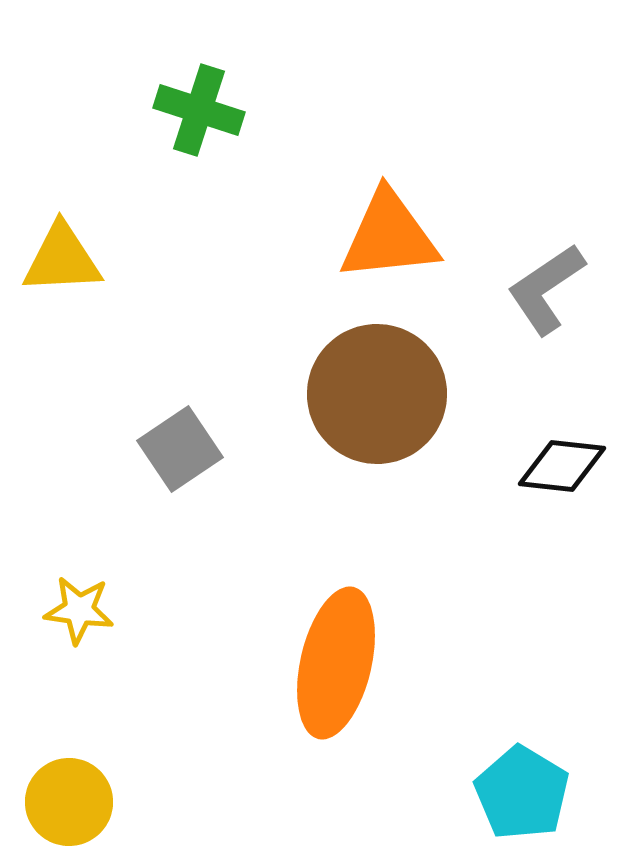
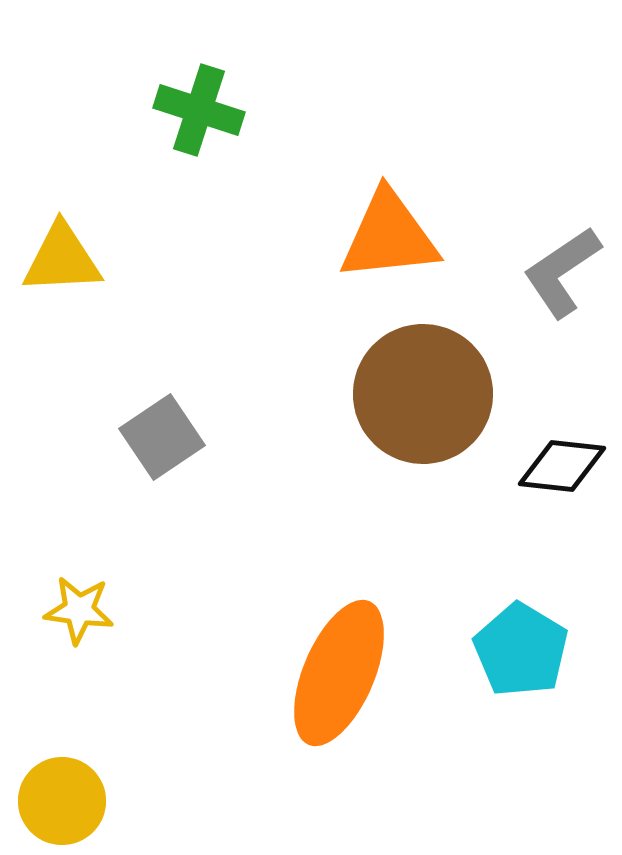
gray L-shape: moved 16 px right, 17 px up
brown circle: moved 46 px right
gray square: moved 18 px left, 12 px up
orange ellipse: moved 3 px right, 10 px down; rotated 10 degrees clockwise
cyan pentagon: moved 1 px left, 143 px up
yellow circle: moved 7 px left, 1 px up
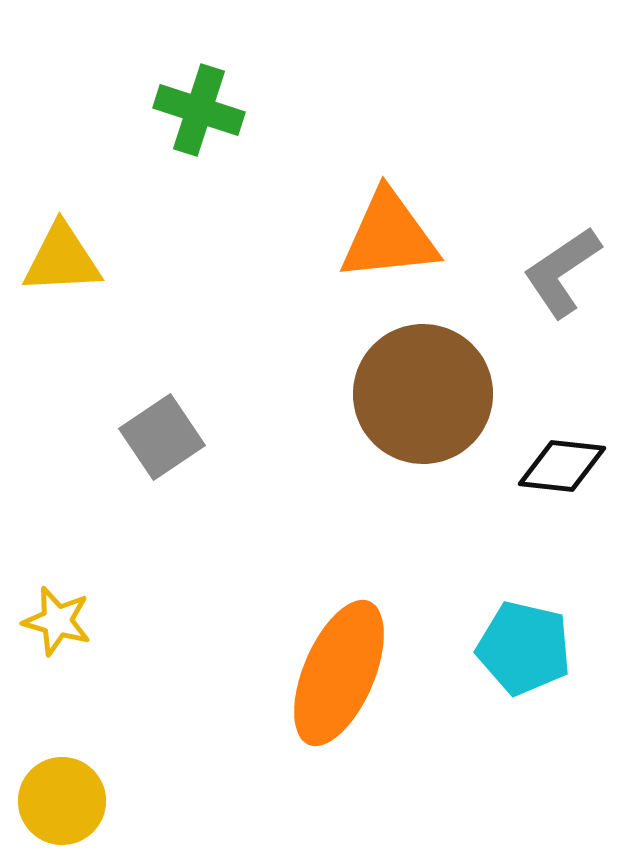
yellow star: moved 22 px left, 11 px down; rotated 8 degrees clockwise
cyan pentagon: moved 3 px right, 2 px up; rotated 18 degrees counterclockwise
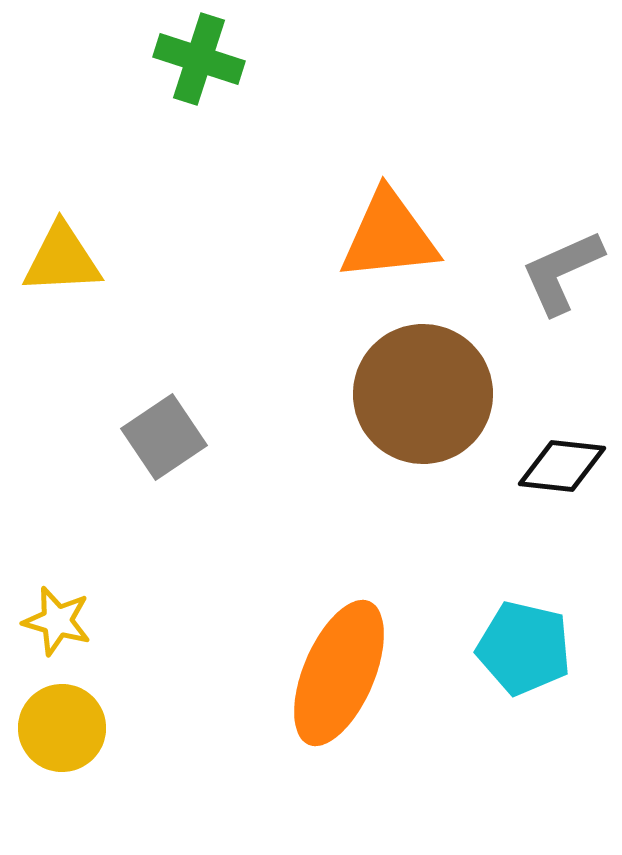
green cross: moved 51 px up
gray L-shape: rotated 10 degrees clockwise
gray square: moved 2 px right
yellow circle: moved 73 px up
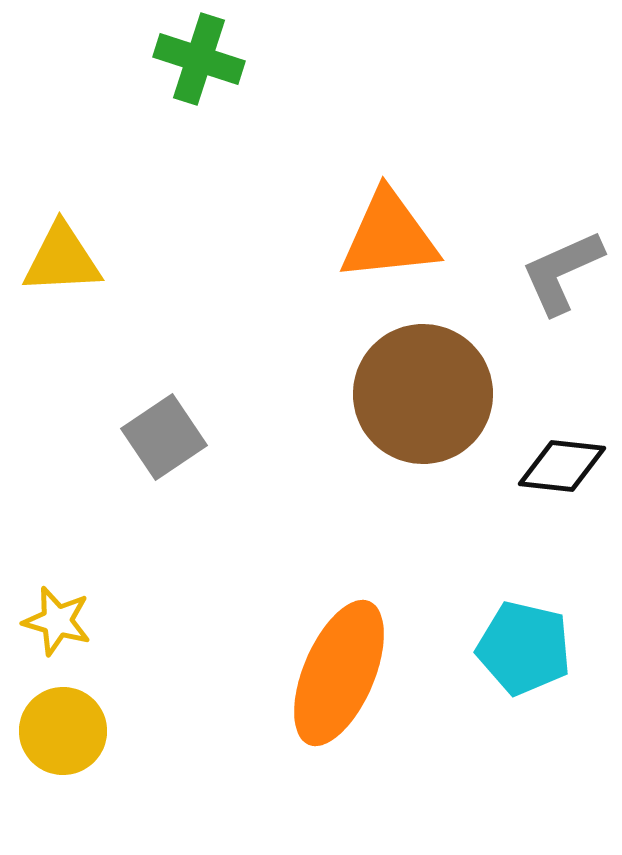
yellow circle: moved 1 px right, 3 px down
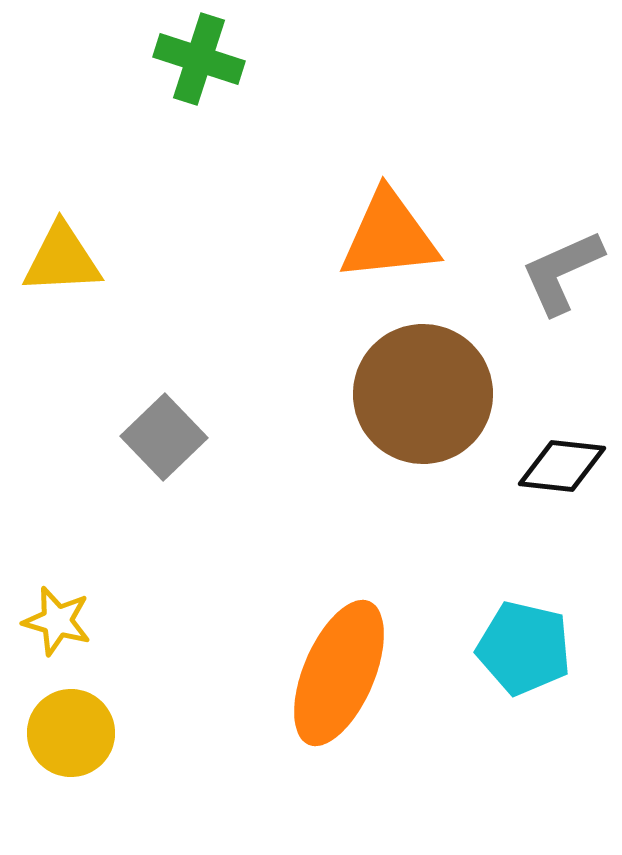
gray square: rotated 10 degrees counterclockwise
yellow circle: moved 8 px right, 2 px down
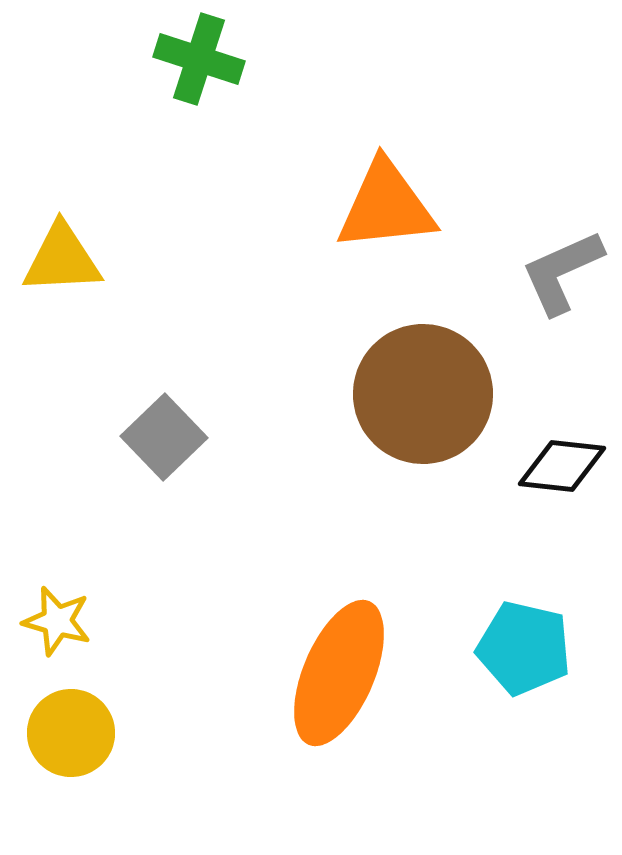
orange triangle: moved 3 px left, 30 px up
